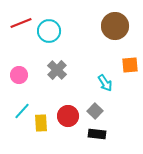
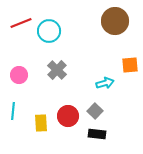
brown circle: moved 5 px up
cyan arrow: rotated 72 degrees counterclockwise
cyan line: moved 9 px left; rotated 36 degrees counterclockwise
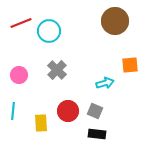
gray square: rotated 21 degrees counterclockwise
red circle: moved 5 px up
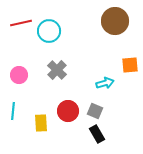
red line: rotated 10 degrees clockwise
black rectangle: rotated 54 degrees clockwise
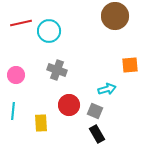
brown circle: moved 5 px up
gray cross: rotated 24 degrees counterclockwise
pink circle: moved 3 px left
cyan arrow: moved 2 px right, 6 px down
red circle: moved 1 px right, 6 px up
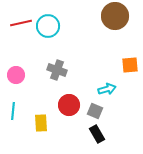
cyan circle: moved 1 px left, 5 px up
